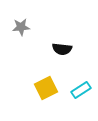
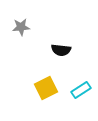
black semicircle: moved 1 px left, 1 px down
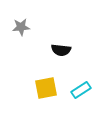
yellow square: rotated 15 degrees clockwise
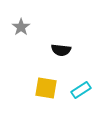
gray star: rotated 30 degrees counterclockwise
yellow square: rotated 20 degrees clockwise
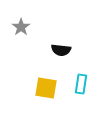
cyan rectangle: moved 6 px up; rotated 48 degrees counterclockwise
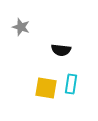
gray star: rotated 18 degrees counterclockwise
cyan rectangle: moved 10 px left
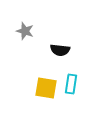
gray star: moved 4 px right, 4 px down
black semicircle: moved 1 px left
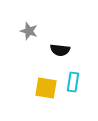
gray star: moved 4 px right
cyan rectangle: moved 2 px right, 2 px up
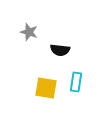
gray star: moved 1 px down
cyan rectangle: moved 3 px right
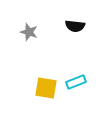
black semicircle: moved 15 px right, 24 px up
cyan rectangle: rotated 60 degrees clockwise
